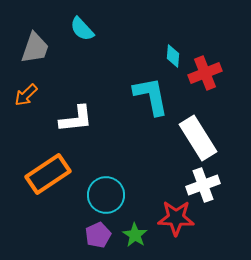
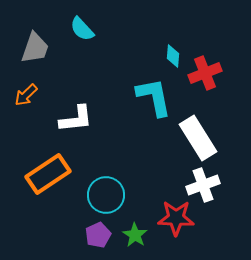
cyan L-shape: moved 3 px right, 1 px down
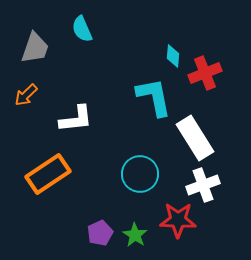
cyan semicircle: rotated 20 degrees clockwise
white rectangle: moved 3 px left
cyan circle: moved 34 px right, 21 px up
red star: moved 2 px right, 2 px down
purple pentagon: moved 2 px right, 2 px up
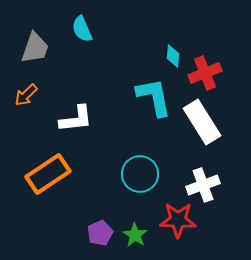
white rectangle: moved 7 px right, 16 px up
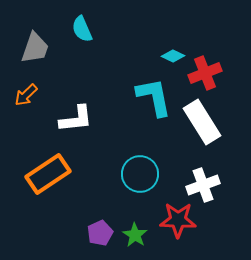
cyan diamond: rotated 70 degrees counterclockwise
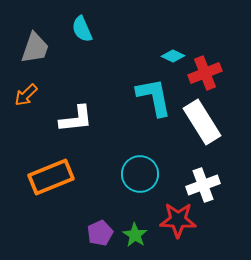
orange rectangle: moved 3 px right, 3 px down; rotated 12 degrees clockwise
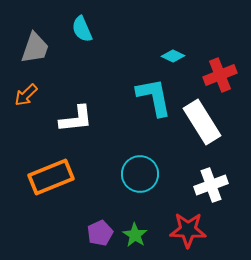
red cross: moved 15 px right, 2 px down
white cross: moved 8 px right
red star: moved 10 px right, 10 px down
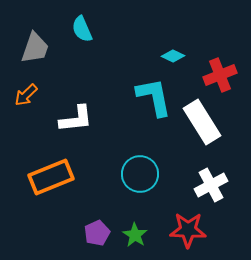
white cross: rotated 8 degrees counterclockwise
purple pentagon: moved 3 px left
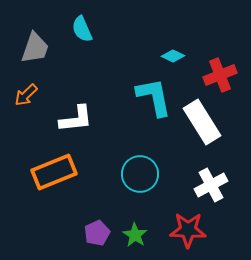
orange rectangle: moved 3 px right, 5 px up
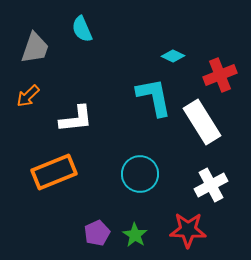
orange arrow: moved 2 px right, 1 px down
